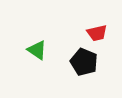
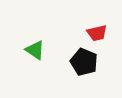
green triangle: moved 2 px left
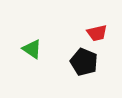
green triangle: moved 3 px left, 1 px up
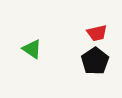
black pentagon: moved 11 px right, 1 px up; rotated 16 degrees clockwise
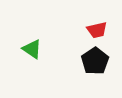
red trapezoid: moved 3 px up
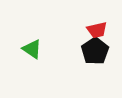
black pentagon: moved 10 px up
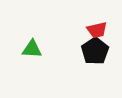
green triangle: rotated 30 degrees counterclockwise
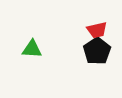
black pentagon: moved 2 px right
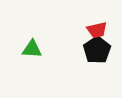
black pentagon: moved 1 px up
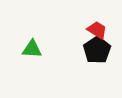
red trapezoid: rotated 135 degrees counterclockwise
